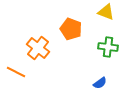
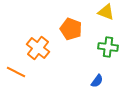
blue semicircle: moved 3 px left, 2 px up; rotated 16 degrees counterclockwise
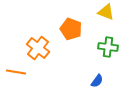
orange line: rotated 18 degrees counterclockwise
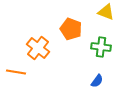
green cross: moved 7 px left
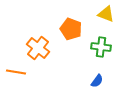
yellow triangle: moved 2 px down
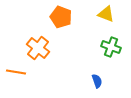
orange pentagon: moved 10 px left, 12 px up
green cross: moved 10 px right; rotated 12 degrees clockwise
blue semicircle: rotated 56 degrees counterclockwise
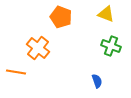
green cross: moved 1 px up
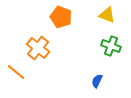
yellow triangle: moved 1 px right, 1 px down
orange line: rotated 30 degrees clockwise
blue semicircle: rotated 136 degrees counterclockwise
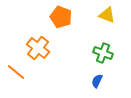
green cross: moved 8 px left, 7 px down
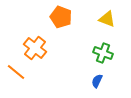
yellow triangle: moved 4 px down
orange cross: moved 3 px left
